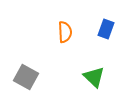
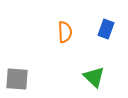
gray square: moved 9 px left, 2 px down; rotated 25 degrees counterclockwise
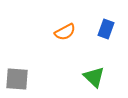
orange semicircle: rotated 65 degrees clockwise
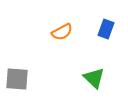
orange semicircle: moved 3 px left
green triangle: moved 1 px down
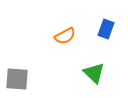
orange semicircle: moved 3 px right, 4 px down
green triangle: moved 5 px up
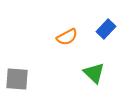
blue rectangle: rotated 24 degrees clockwise
orange semicircle: moved 2 px right, 1 px down
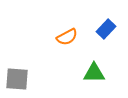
green triangle: rotated 45 degrees counterclockwise
